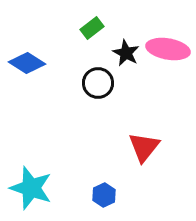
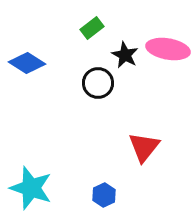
black star: moved 1 px left, 2 px down
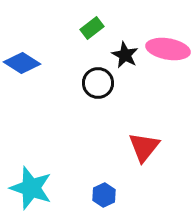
blue diamond: moved 5 px left
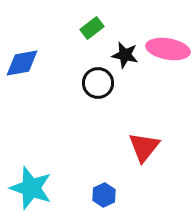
black star: rotated 16 degrees counterclockwise
blue diamond: rotated 42 degrees counterclockwise
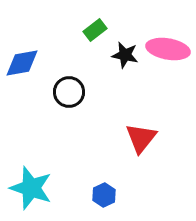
green rectangle: moved 3 px right, 2 px down
black circle: moved 29 px left, 9 px down
red triangle: moved 3 px left, 9 px up
